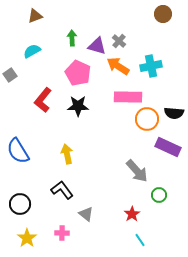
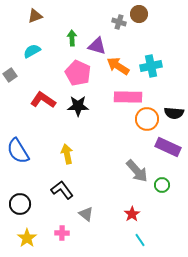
brown circle: moved 24 px left
gray cross: moved 19 px up; rotated 24 degrees counterclockwise
red L-shape: rotated 85 degrees clockwise
green circle: moved 3 px right, 10 px up
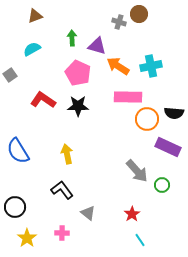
cyan semicircle: moved 2 px up
black circle: moved 5 px left, 3 px down
gray triangle: moved 2 px right, 1 px up
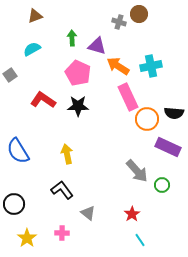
pink rectangle: rotated 64 degrees clockwise
black circle: moved 1 px left, 3 px up
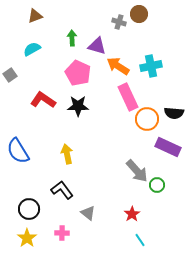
green circle: moved 5 px left
black circle: moved 15 px right, 5 px down
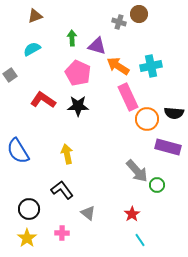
purple rectangle: rotated 10 degrees counterclockwise
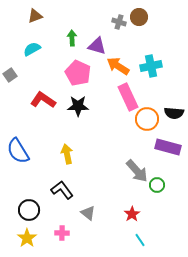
brown circle: moved 3 px down
black circle: moved 1 px down
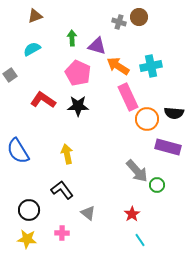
yellow star: moved 1 px down; rotated 30 degrees counterclockwise
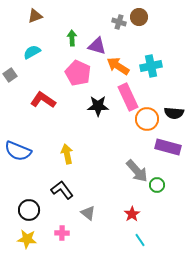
cyan semicircle: moved 3 px down
black star: moved 20 px right
blue semicircle: rotated 36 degrees counterclockwise
